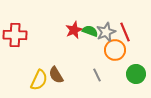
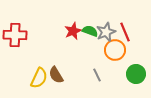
red star: moved 1 px left, 1 px down
yellow semicircle: moved 2 px up
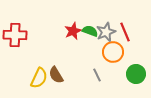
orange circle: moved 2 px left, 2 px down
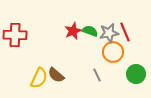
gray star: moved 3 px right, 1 px down; rotated 12 degrees clockwise
brown semicircle: rotated 18 degrees counterclockwise
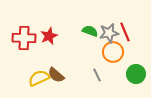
red star: moved 24 px left, 5 px down
red cross: moved 9 px right, 3 px down
yellow semicircle: rotated 140 degrees counterclockwise
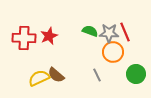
gray star: rotated 12 degrees clockwise
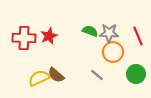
red line: moved 13 px right, 4 px down
gray line: rotated 24 degrees counterclockwise
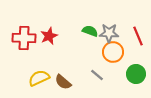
brown semicircle: moved 7 px right, 7 px down
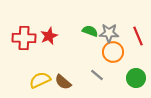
green circle: moved 4 px down
yellow semicircle: moved 1 px right, 2 px down
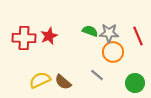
green circle: moved 1 px left, 5 px down
